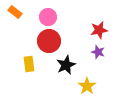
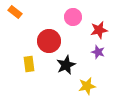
pink circle: moved 25 px right
yellow star: rotated 24 degrees clockwise
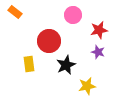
pink circle: moved 2 px up
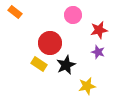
red circle: moved 1 px right, 2 px down
yellow rectangle: moved 10 px right; rotated 49 degrees counterclockwise
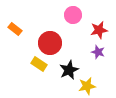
orange rectangle: moved 17 px down
black star: moved 3 px right, 5 px down
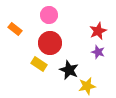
pink circle: moved 24 px left
red star: moved 1 px left, 1 px down; rotated 12 degrees counterclockwise
black star: rotated 24 degrees counterclockwise
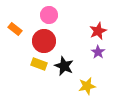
red circle: moved 6 px left, 2 px up
purple star: rotated 16 degrees clockwise
yellow rectangle: rotated 14 degrees counterclockwise
black star: moved 5 px left, 4 px up
